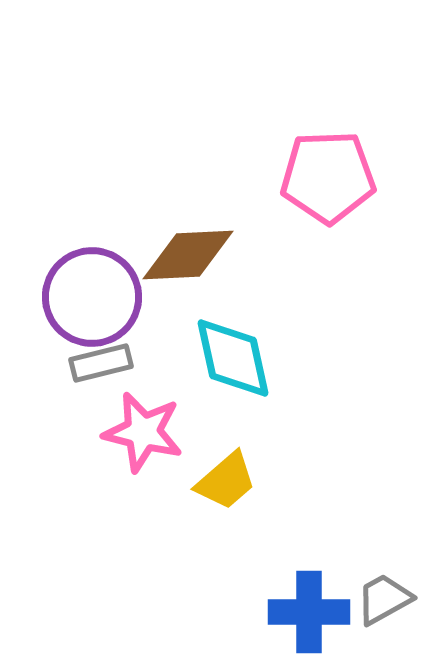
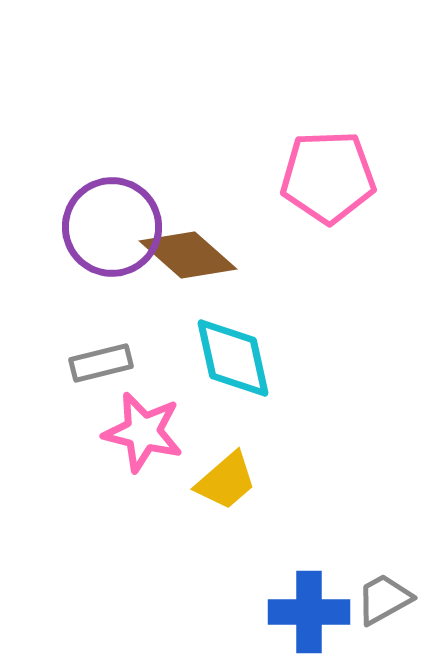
brown diamond: rotated 44 degrees clockwise
purple circle: moved 20 px right, 70 px up
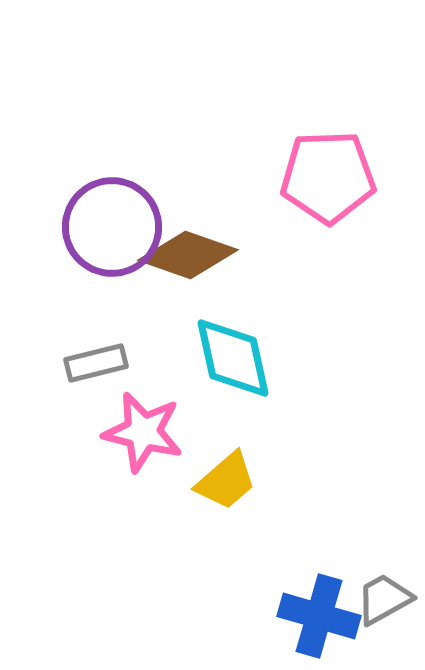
brown diamond: rotated 22 degrees counterclockwise
gray rectangle: moved 5 px left
blue cross: moved 10 px right, 4 px down; rotated 16 degrees clockwise
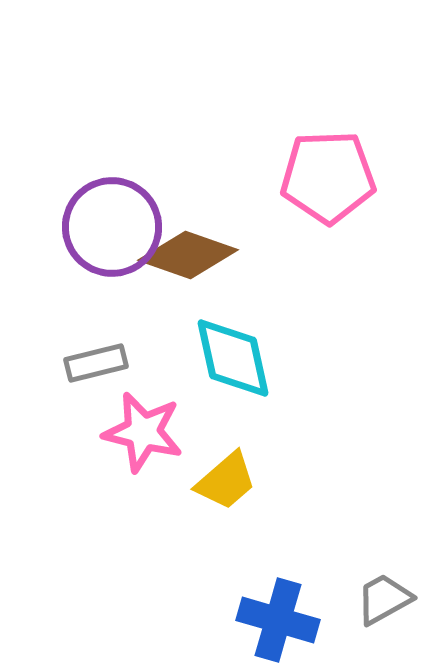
blue cross: moved 41 px left, 4 px down
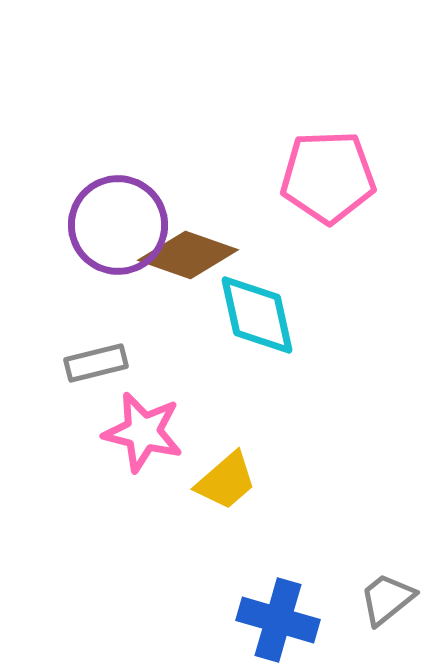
purple circle: moved 6 px right, 2 px up
cyan diamond: moved 24 px right, 43 px up
gray trapezoid: moved 3 px right; rotated 10 degrees counterclockwise
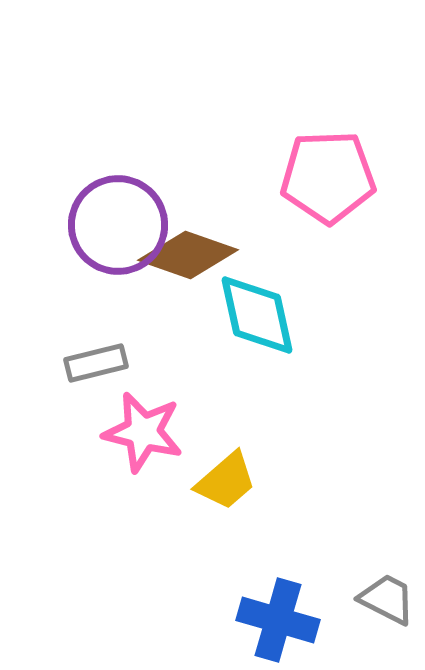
gray trapezoid: rotated 66 degrees clockwise
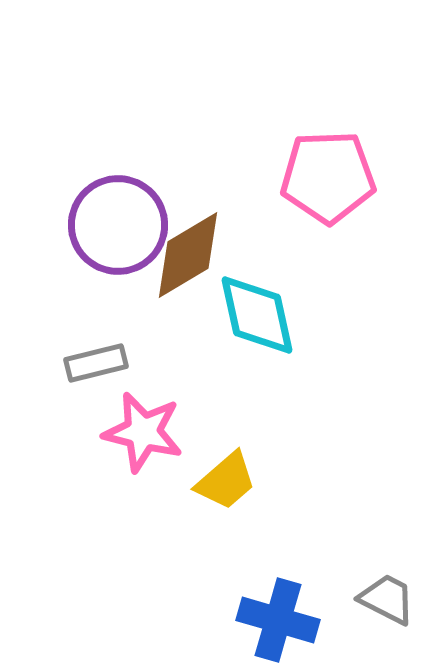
brown diamond: rotated 50 degrees counterclockwise
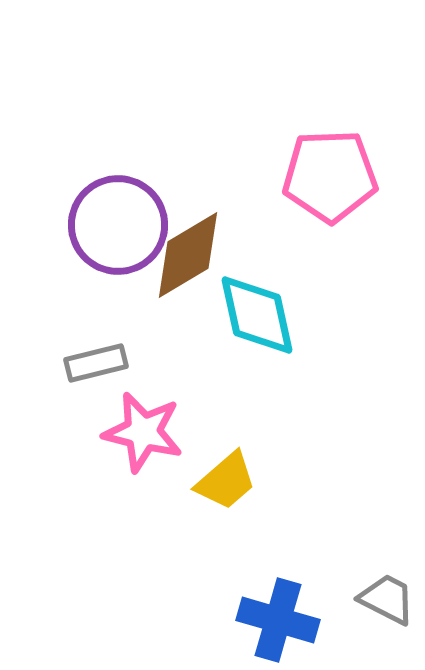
pink pentagon: moved 2 px right, 1 px up
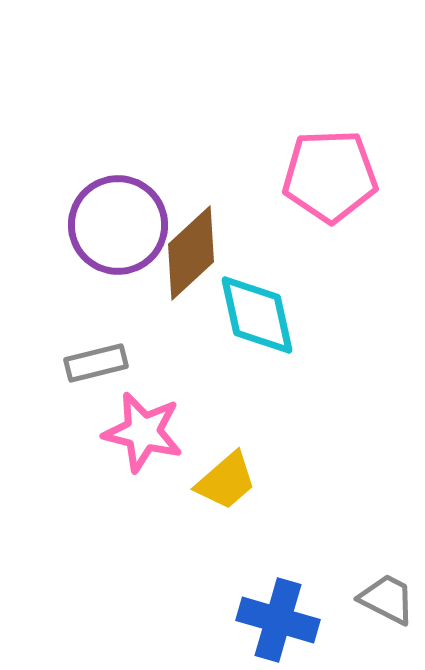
brown diamond: moved 3 px right, 2 px up; rotated 12 degrees counterclockwise
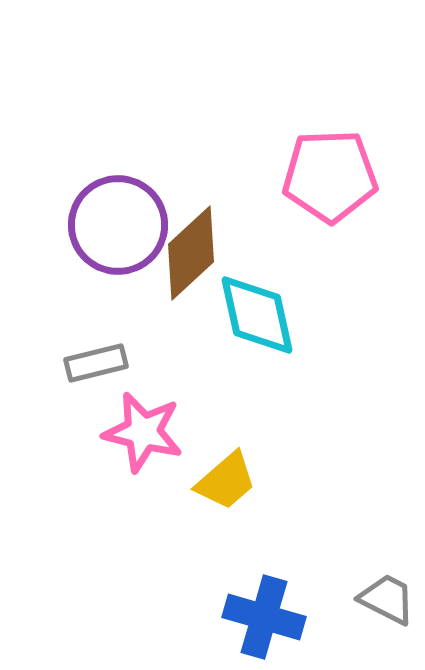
blue cross: moved 14 px left, 3 px up
